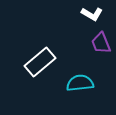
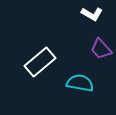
purple trapezoid: moved 6 px down; rotated 20 degrees counterclockwise
cyan semicircle: rotated 16 degrees clockwise
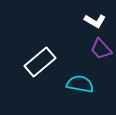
white L-shape: moved 3 px right, 7 px down
cyan semicircle: moved 1 px down
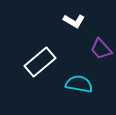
white L-shape: moved 21 px left
cyan semicircle: moved 1 px left
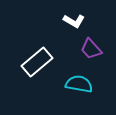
purple trapezoid: moved 10 px left
white rectangle: moved 3 px left
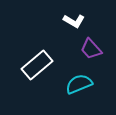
white rectangle: moved 3 px down
cyan semicircle: rotated 32 degrees counterclockwise
